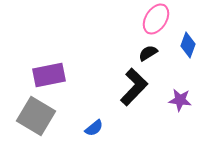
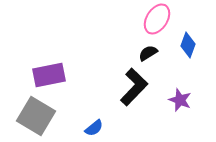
pink ellipse: moved 1 px right
purple star: rotated 15 degrees clockwise
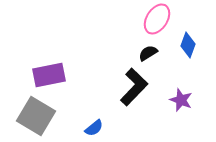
purple star: moved 1 px right
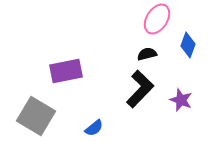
black semicircle: moved 1 px left, 1 px down; rotated 18 degrees clockwise
purple rectangle: moved 17 px right, 4 px up
black L-shape: moved 6 px right, 2 px down
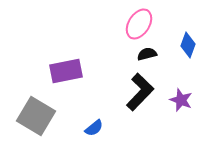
pink ellipse: moved 18 px left, 5 px down
black L-shape: moved 3 px down
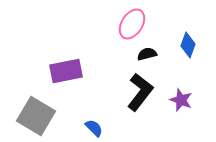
pink ellipse: moved 7 px left
black L-shape: rotated 6 degrees counterclockwise
blue semicircle: rotated 96 degrees counterclockwise
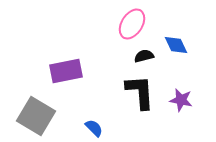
blue diamond: moved 12 px left; rotated 45 degrees counterclockwise
black semicircle: moved 3 px left, 2 px down
black L-shape: rotated 42 degrees counterclockwise
purple star: rotated 10 degrees counterclockwise
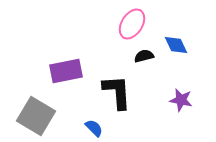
black L-shape: moved 23 px left
